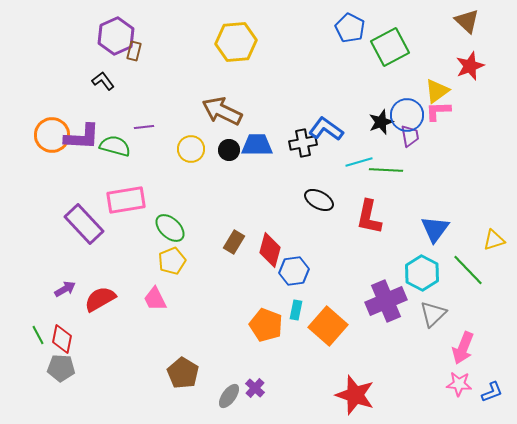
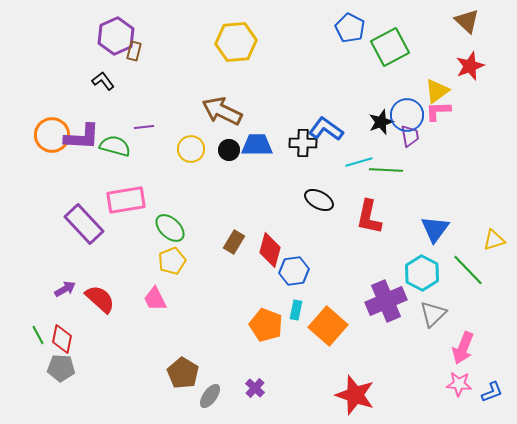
black cross at (303, 143): rotated 12 degrees clockwise
red semicircle at (100, 299): rotated 72 degrees clockwise
gray ellipse at (229, 396): moved 19 px left
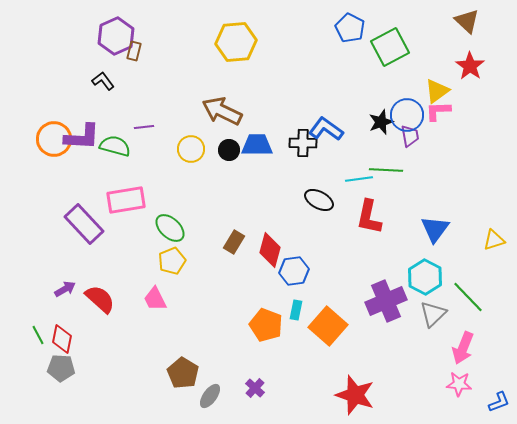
red star at (470, 66): rotated 16 degrees counterclockwise
orange circle at (52, 135): moved 2 px right, 4 px down
cyan line at (359, 162): moved 17 px down; rotated 8 degrees clockwise
green line at (468, 270): moved 27 px down
cyan hexagon at (422, 273): moved 3 px right, 4 px down
blue L-shape at (492, 392): moved 7 px right, 10 px down
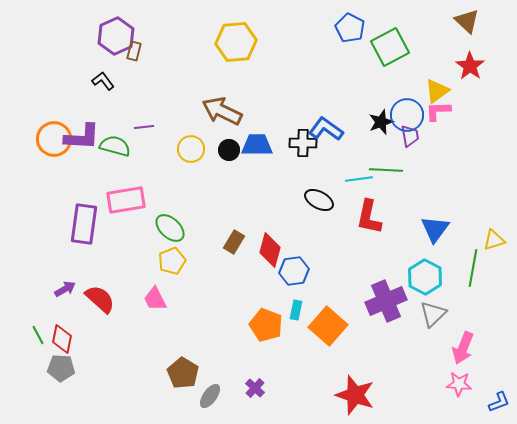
purple rectangle at (84, 224): rotated 51 degrees clockwise
green line at (468, 297): moved 5 px right, 29 px up; rotated 54 degrees clockwise
